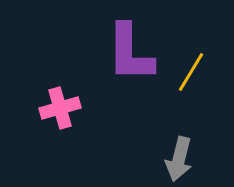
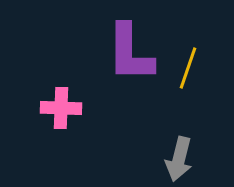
yellow line: moved 3 px left, 4 px up; rotated 12 degrees counterclockwise
pink cross: moved 1 px right; rotated 18 degrees clockwise
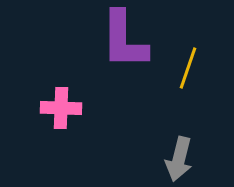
purple L-shape: moved 6 px left, 13 px up
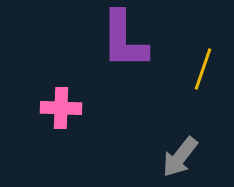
yellow line: moved 15 px right, 1 px down
gray arrow: moved 1 px right, 2 px up; rotated 24 degrees clockwise
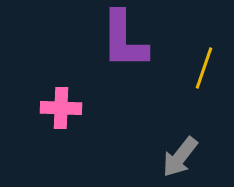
yellow line: moved 1 px right, 1 px up
